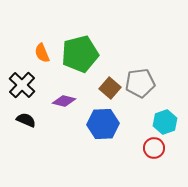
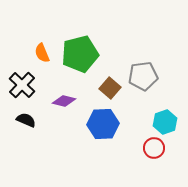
gray pentagon: moved 3 px right, 7 px up
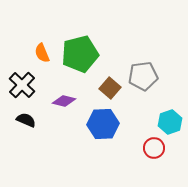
cyan hexagon: moved 5 px right
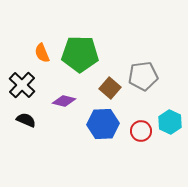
green pentagon: rotated 15 degrees clockwise
cyan hexagon: rotated 15 degrees counterclockwise
red circle: moved 13 px left, 17 px up
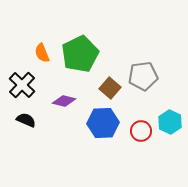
green pentagon: rotated 27 degrees counterclockwise
blue hexagon: moved 1 px up
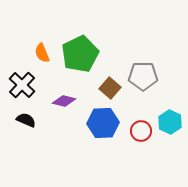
gray pentagon: rotated 8 degrees clockwise
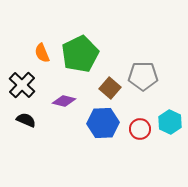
red circle: moved 1 px left, 2 px up
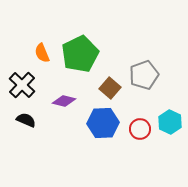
gray pentagon: moved 1 px right, 1 px up; rotated 20 degrees counterclockwise
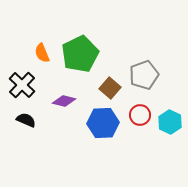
red circle: moved 14 px up
